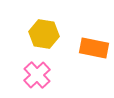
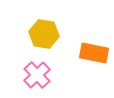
orange rectangle: moved 5 px down
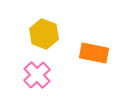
yellow hexagon: rotated 12 degrees clockwise
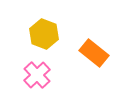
orange rectangle: rotated 28 degrees clockwise
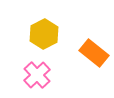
yellow hexagon: rotated 12 degrees clockwise
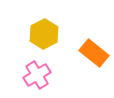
pink cross: rotated 12 degrees clockwise
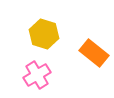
yellow hexagon: rotated 16 degrees counterclockwise
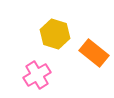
yellow hexagon: moved 11 px right
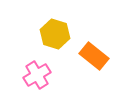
orange rectangle: moved 3 px down
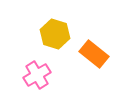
orange rectangle: moved 2 px up
